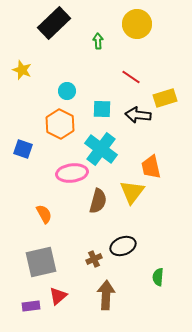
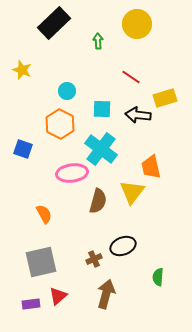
brown arrow: moved 1 px up; rotated 12 degrees clockwise
purple rectangle: moved 2 px up
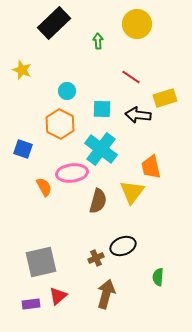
orange semicircle: moved 27 px up
brown cross: moved 2 px right, 1 px up
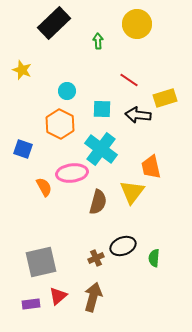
red line: moved 2 px left, 3 px down
brown semicircle: moved 1 px down
green semicircle: moved 4 px left, 19 px up
brown arrow: moved 13 px left, 3 px down
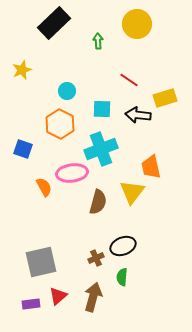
yellow star: rotated 30 degrees clockwise
cyan cross: rotated 32 degrees clockwise
green semicircle: moved 32 px left, 19 px down
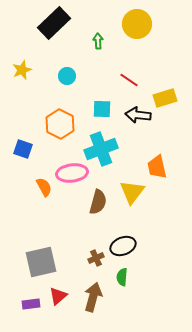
cyan circle: moved 15 px up
orange trapezoid: moved 6 px right
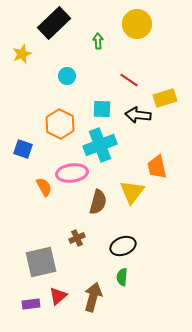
yellow star: moved 16 px up
cyan cross: moved 1 px left, 4 px up
brown cross: moved 19 px left, 20 px up
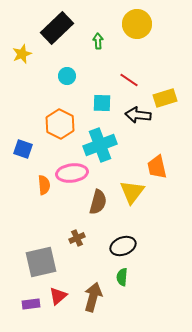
black rectangle: moved 3 px right, 5 px down
cyan square: moved 6 px up
orange semicircle: moved 2 px up; rotated 24 degrees clockwise
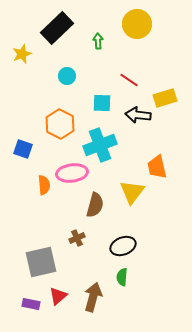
brown semicircle: moved 3 px left, 3 px down
purple rectangle: rotated 18 degrees clockwise
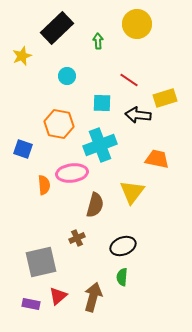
yellow star: moved 2 px down
orange hexagon: moved 1 px left; rotated 16 degrees counterclockwise
orange trapezoid: moved 8 px up; rotated 115 degrees clockwise
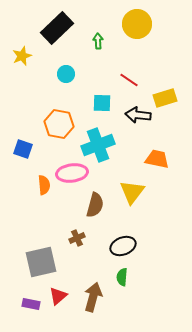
cyan circle: moved 1 px left, 2 px up
cyan cross: moved 2 px left
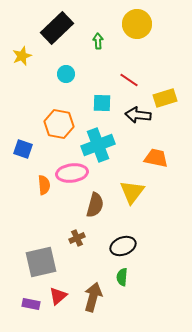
orange trapezoid: moved 1 px left, 1 px up
